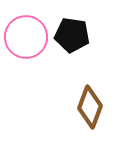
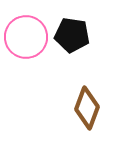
brown diamond: moved 3 px left, 1 px down
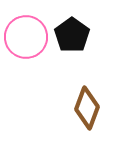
black pentagon: rotated 28 degrees clockwise
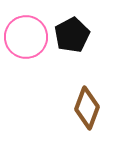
black pentagon: rotated 8 degrees clockwise
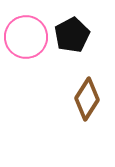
brown diamond: moved 9 px up; rotated 12 degrees clockwise
